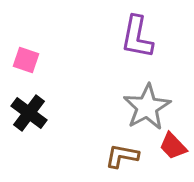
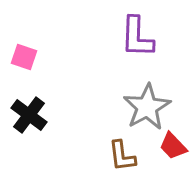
purple L-shape: rotated 9 degrees counterclockwise
pink square: moved 2 px left, 3 px up
black cross: moved 2 px down
brown L-shape: rotated 108 degrees counterclockwise
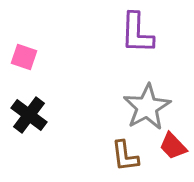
purple L-shape: moved 4 px up
brown L-shape: moved 3 px right
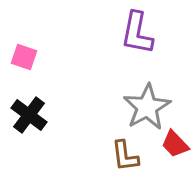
purple L-shape: rotated 9 degrees clockwise
red trapezoid: moved 2 px right, 2 px up
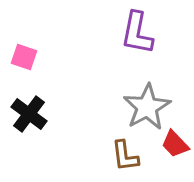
black cross: moved 1 px up
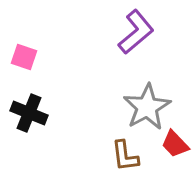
purple L-shape: moved 1 px left, 1 px up; rotated 141 degrees counterclockwise
black cross: moved 1 px up; rotated 15 degrees counterclockwise
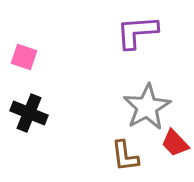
purple L-shape: moved 1 px right; rotated 144 degrees counterclockwise
red trapezoid: moved 1 px up
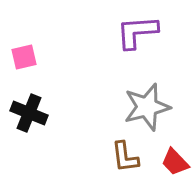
pink square: rotated 32 degrees counterclockwise
gray star: rotated 15 degrees clockwise
red trapezoid: moved 19 px down
brown L-shape: moved 1 px down
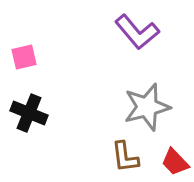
purple L-shape: rotated 126 degrees counterclockwise
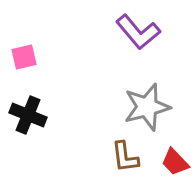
purple L-shape: moved 1 px right
black cross: moved 1 px left, 2 px down
